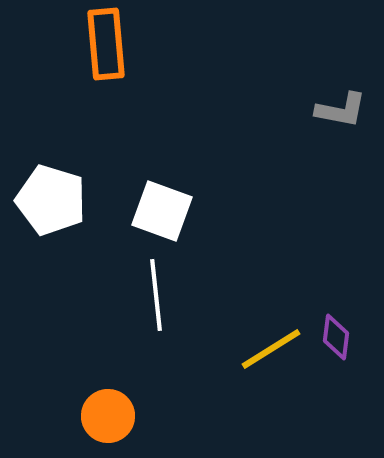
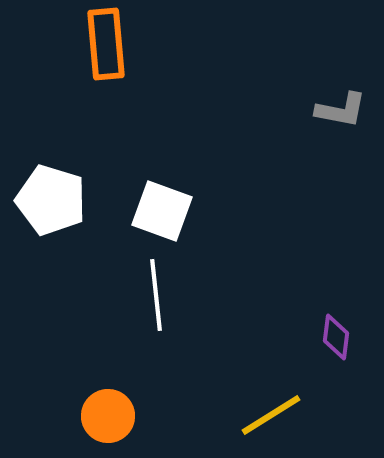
yellow line: moved 66 px down
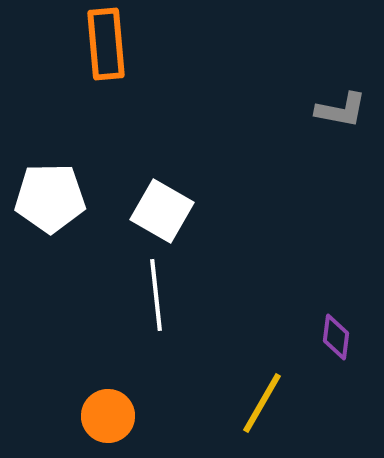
white pentagon: moved 1 px left, 2 px up; rotated 18 degrees counterclockwise
white square: rotated 10 degrees clockwise
yellow line: moved 9 px left, 12 px up; rotated 28 degrees counterclockwise
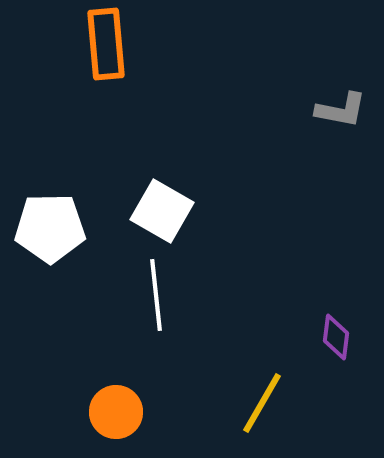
white pentagon: moved 30 px down
orange circle: moved 8 px right, 4 px up
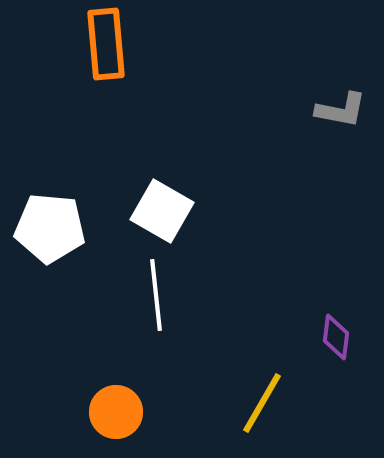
white pentagon: rotated 6 degrees clockwise
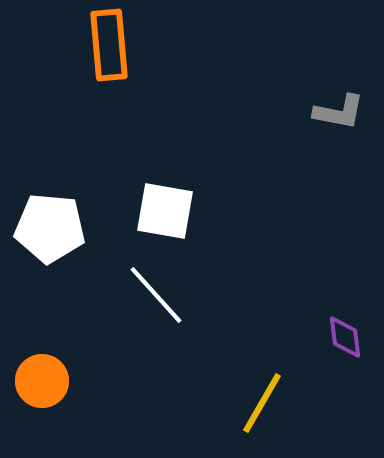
orange rectangle: moved 3 px right, 1 px down
gray L-shape: moved 2 px left, 2 px down
white square: moved 3 px right; rotated 20 degrees counterclockwise
white line: rotated 36 degrees counterclockwise
purple diamond: moved 9 px right; rotated 15 degrees counterclockwise
orange circle: moved 74 px left, 31 px up
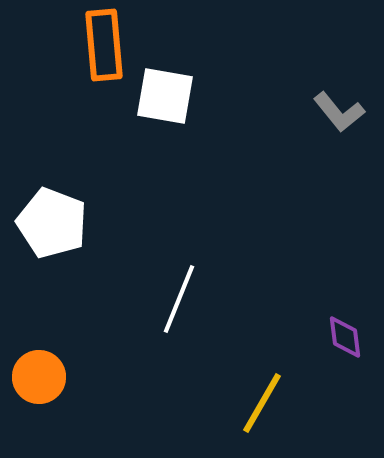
orange rectangle: moved 5 px left
gray L-shape: rotated 40 degrees clockwise
white square: moved 115 px up
white pentagon: moved 2 px right, 5 px up; rotated 16 degrees clockwise
white line: moved 23 px right, 4 px down; rotated 64 degrees clockwise
orange circle: moved 3 px left, 4 px up
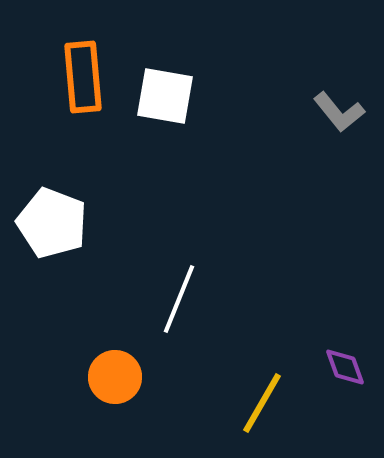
orange rectangle: moved 21 px left, 32 px down
purple diamond: moved 30 px down; rotated 12 degrees counterclockwise
orange circle: moved 76 px right
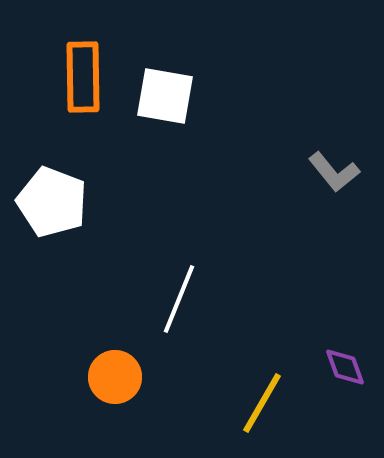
orange rectangle: rotated 4 degrees clockwise
gray L-shape: moved 5 px left, 60 px down
white pentagon: moved 21 px up
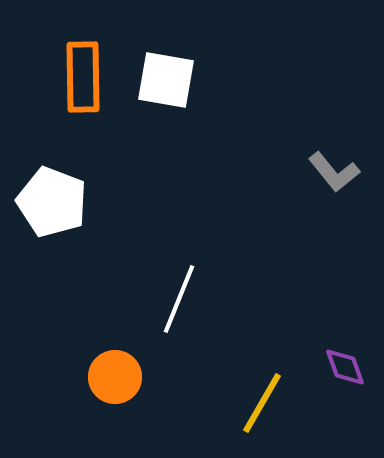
white square: moved 1 px right, 16 px up
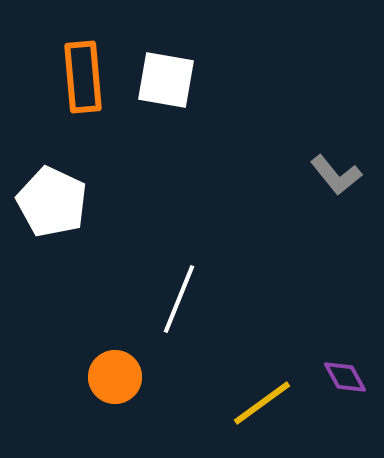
orange rectangle: rotated 4 degrees counterclockwise
gray L-shape: moved 2 px right, 3 px down
white pentagon: rotated 4 degrees clockwise
purple diamond: moved 10 px down; rotated 9 degrees counterclockwise
yellow line: rotated 24 degrees clockwise
